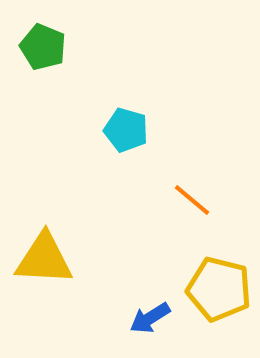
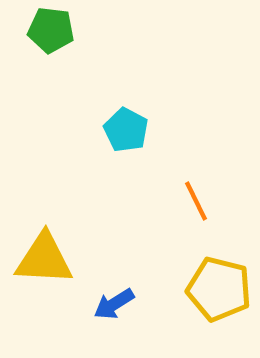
green pentagon: moved 8 px right, 17 px up; rotated 15 degrees counterclockwise
cyan pentagon: rotated 12 degrees clockwise
orange line: moved 4 px right, 1 px down; rotated 24 degrees clockwise
blue arrow: moved 36 px left, 14 px up
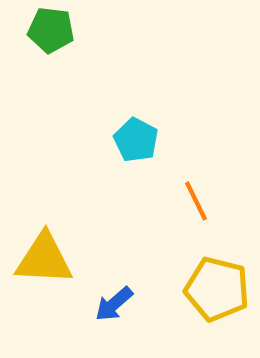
cyan pentagon: moved 10 px right, 10 px down
yellow pentagon: moved 2 px left
blue arrow: rotated 9 degrees counterclockwise
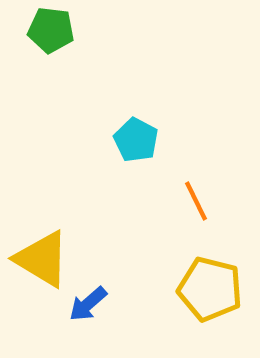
yellow triangle: moved 2 px left; rotated 28 degrees clockwise
yellow pentagon: moved 7 px left
blue arrow: moved 26 px left
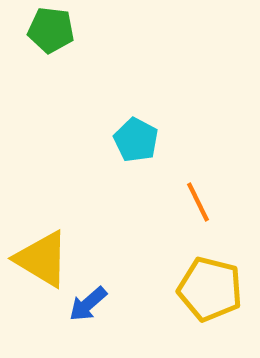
orange line: moved 2 px right, 1 px down
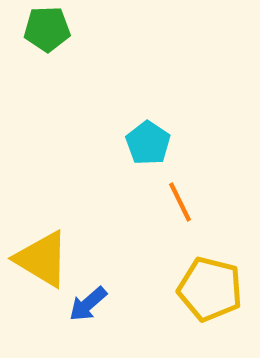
green pentagon: moved 4 px left, 1 px up; rotated 9 degrees counterclockwise
cyan pentagon: moved 12 px right, 3 px down; rotated 6 degrees clockwise
orange line: moved 18 px left
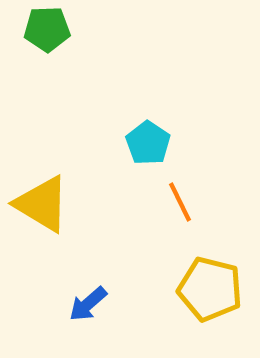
yellow triangle: moved 55 px up
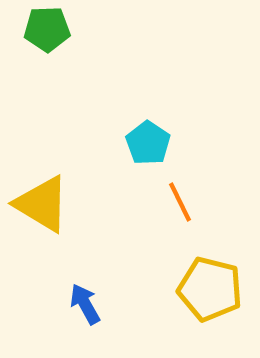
blue arrow: moved 3 px left; rotated 102 degrees clockwise
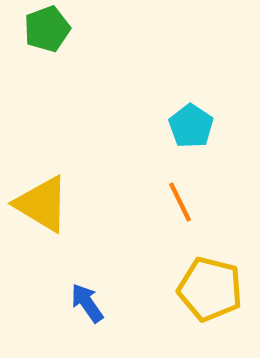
green pentagon: rotated 18 degrees counterclockwise
cyan pentagon: moved 43 px right, 17 px up
blue arrow: moved 2 px right, 1 px up; rotated 6 degrees counterclockwise
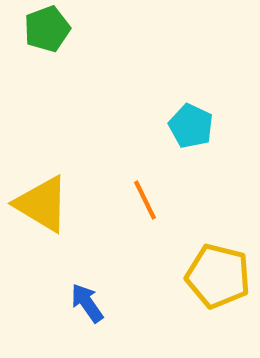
cyan pentagon: rotated 9 degrees counterclockwise
orange line: moved 35 px left, 2 px up
yellow pentagon: moved 8 px right, 13 px up
